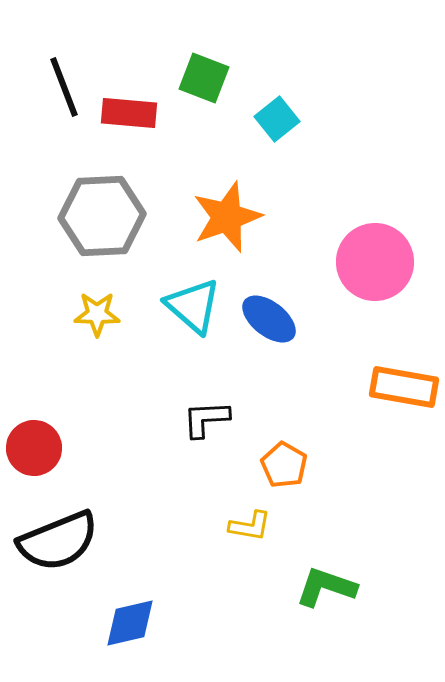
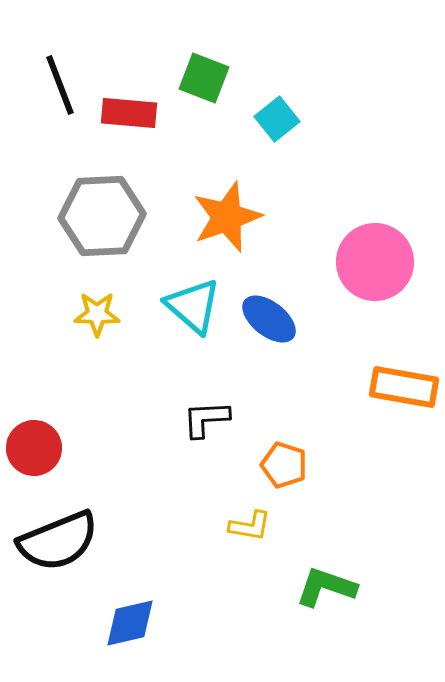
black line: moved 4 px left, 2 px up
orange pentagon: rotated 12 degrees counterclockwise
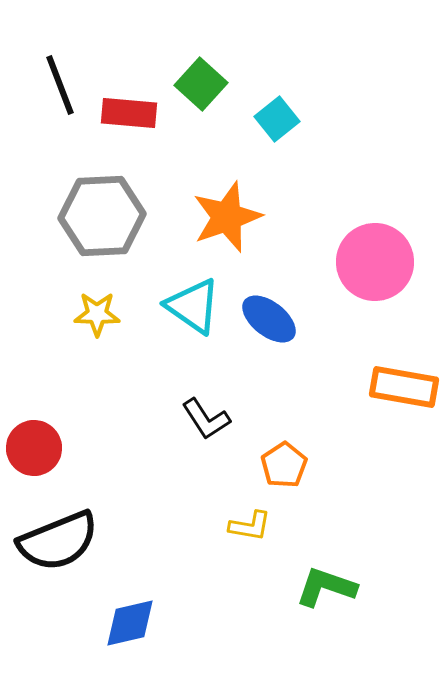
green square: moved 3 px left, 6 px down; rotated 21 degrees clockwise
cyan triangle: rotated 6 degrees counterclockwise
black L-shape: rotated 120 degrees counterclockwise
orange pentagon: rotated 21 degrees clockwise
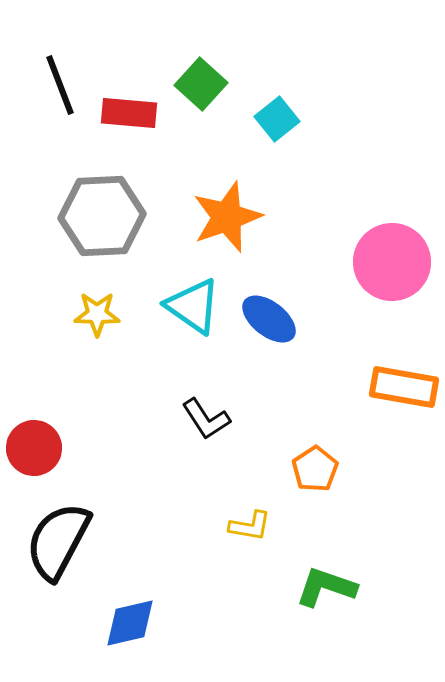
pink circle: moved 17 px right
orange pentagon: moved 31 px right, 4 px down
black semicircle: rotated 140 degrees clockwise
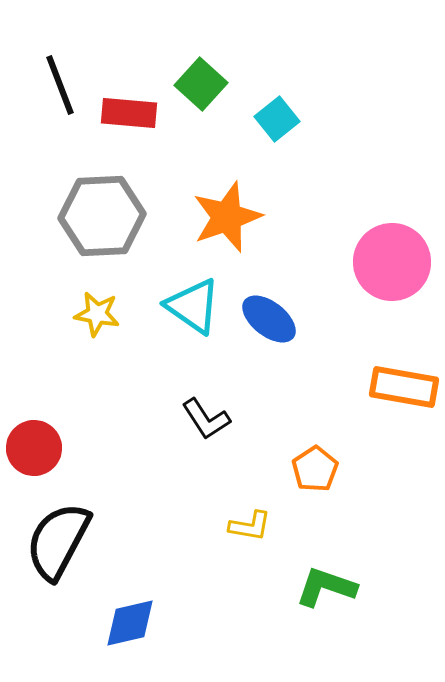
yellow star: rotated 9 degrees clockwise
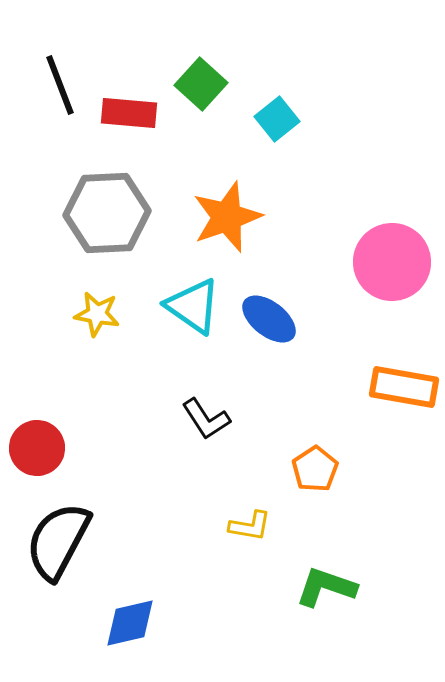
gray hexagon: moved 5 px right, 3 px up
red circle: moved 3 px right
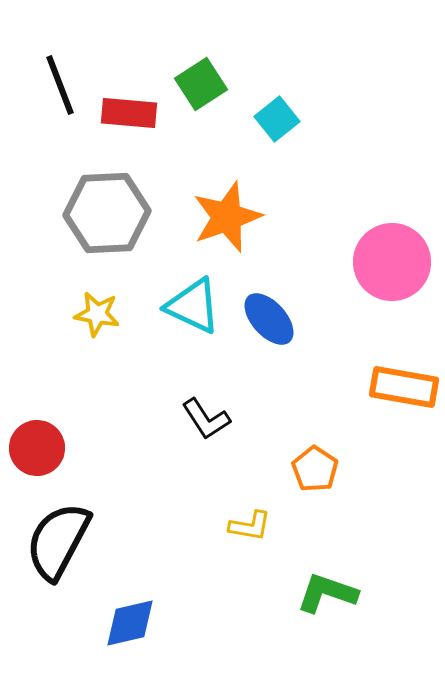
green square: rotated 15 degrees clockwise
cyan triangle: rotated 10 degrees counterclockwise
blue ellipse: rotated 10 degrees clockwise
orange pentagon: rotated 6 degrees counterclockwise
green L-shape: moved 1 px right, 6 px down
